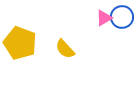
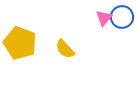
pink triangle: rotated 18 degrees counterclockwise
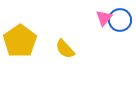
blue circle: moved 2 px left, 3 px down
yellow pentagon: moved 2 px up; rotated 16 degrees clockwise
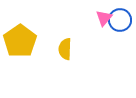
yellow semicircle: rotated 45 degrees clockwise
